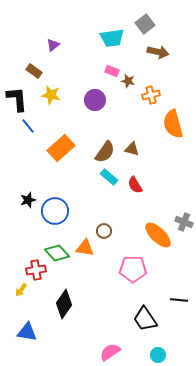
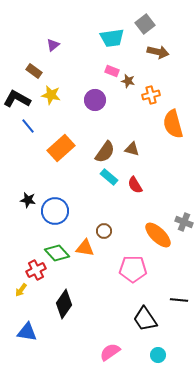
black L-shape: rotated 56 degrees counterclockwise
black star: rotated 28 degrees clockwise
red cross: rotated 18 degrees counterclockwise
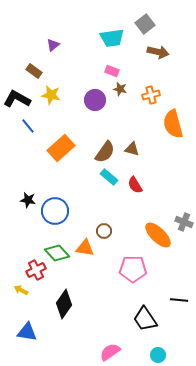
brown star: moved 8 px left, 8 px down
yellow arrow: rotated 80 degrees clockwise
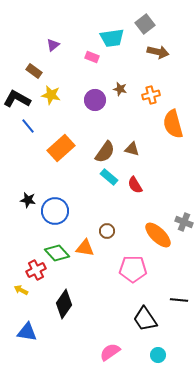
pink rectangle: moved 20 px left, 14 px up
brown circle: moved 3 px right
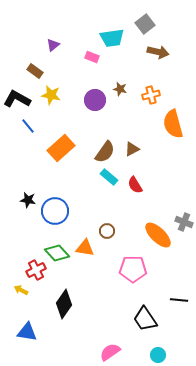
brown rectangle: moved 1 px right
brown triangle: rotated 42 degrees counterclockwise
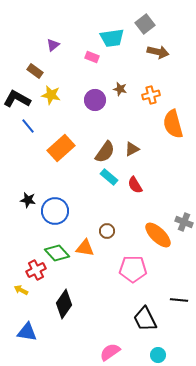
black trapezoid: rotated 8 degrees clockwise
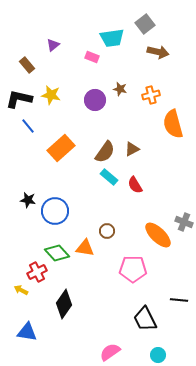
brown rectangle: moved 8 px left, 6 px up; rotated 14 degrees clockwise
black L-shape: moved 2 px right; rotated 16 degrees counterclockwise
red cross: moved 1 px right, 2 px down
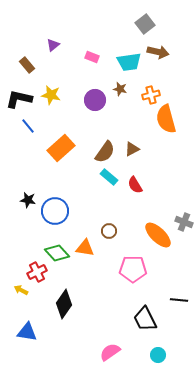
cyan trapezoid: moved 17 px right, 24 px down
orange semicircle: moved 7 px left, 5 px up
brown circle: moved 2 px right
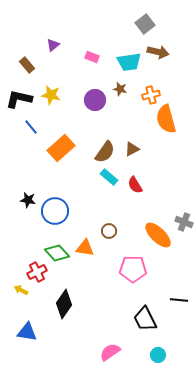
blue line: moved 3 px right, 1 px down
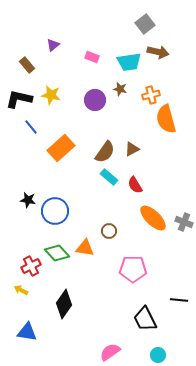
orange ellipse: moved 5 px left, 17 px up
red cross: moved 6 px left, 6 px up
